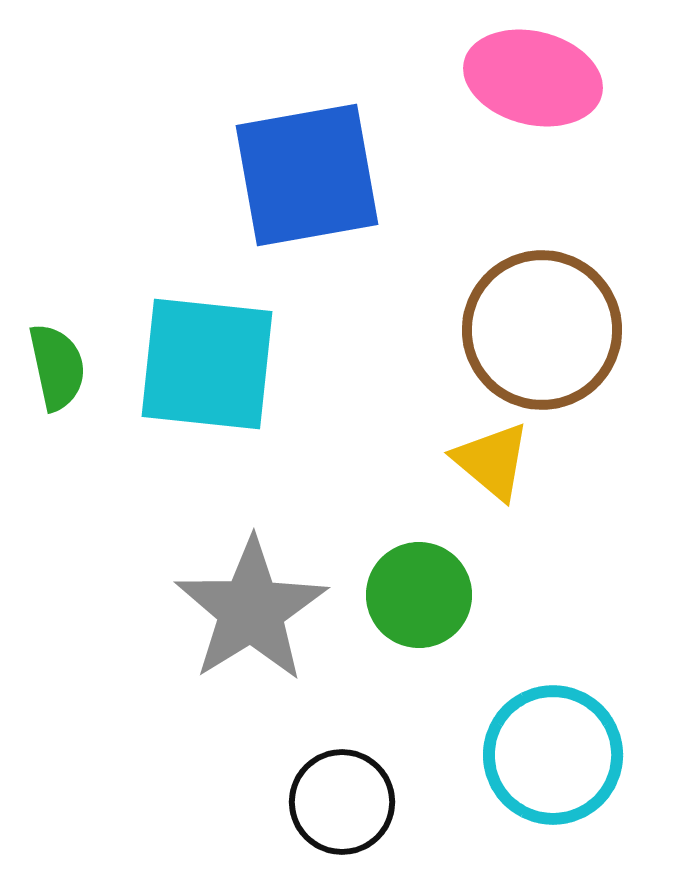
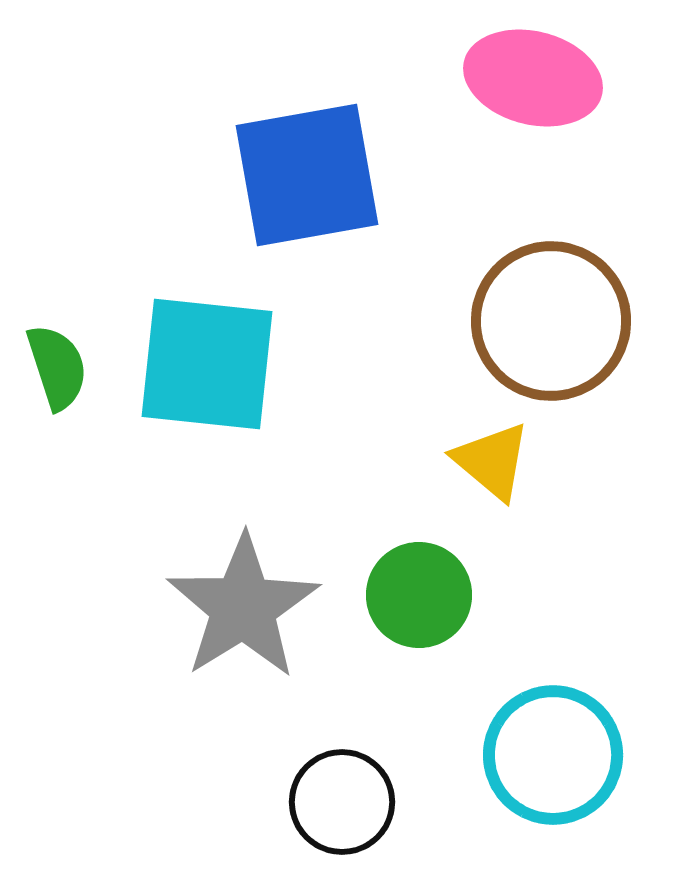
brown circle: moved 9 px right, 9 px up
green semicircle: rotated 6 degrees counterclockwise
gray star: moved 8 px left, 3 px up
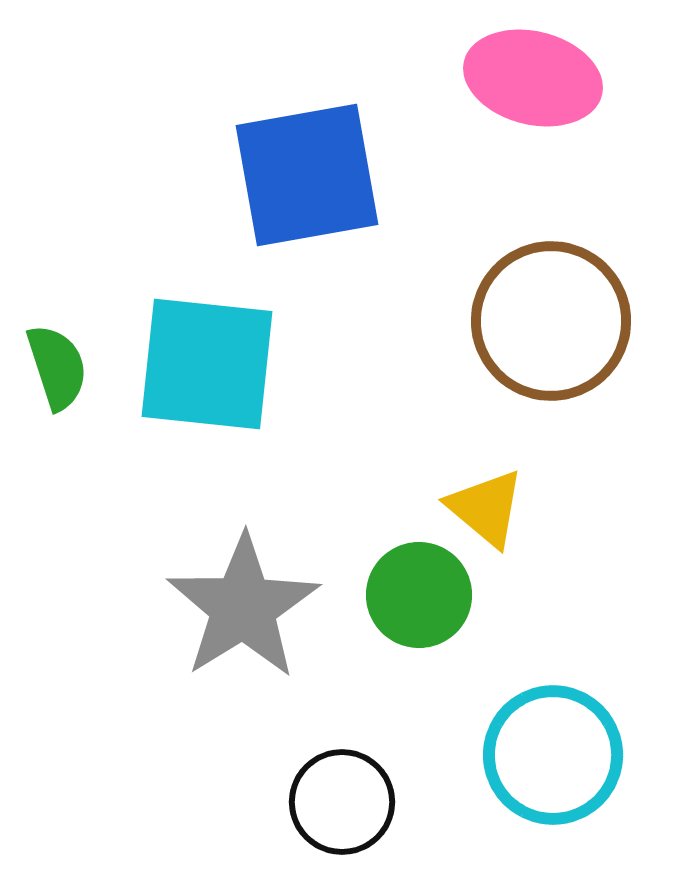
yellow triangle: moved 6 px left, 47 px down
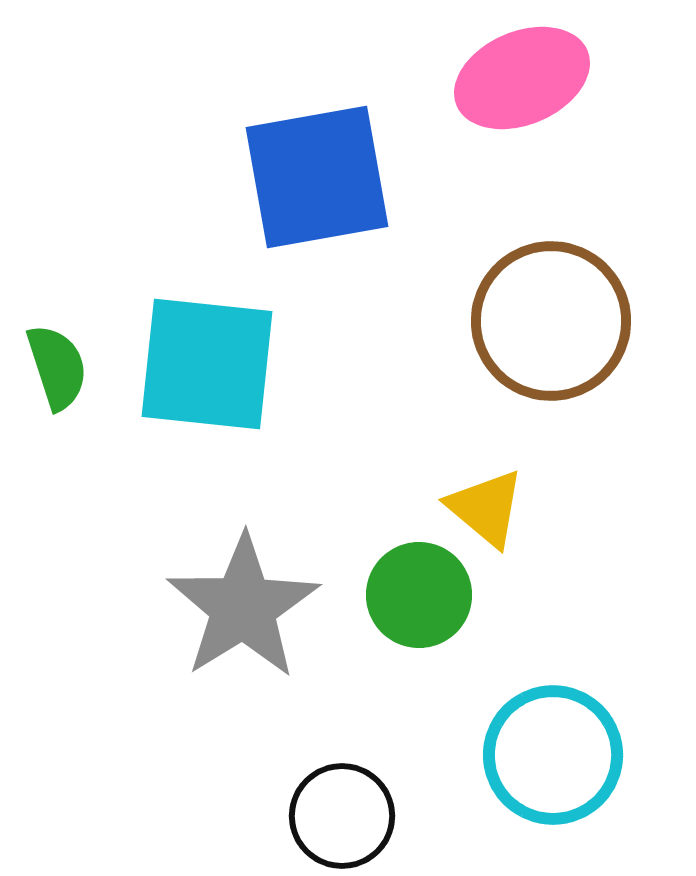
pink ellipse: moved 11 px left; rotated 37 degrees counterclockwise
blue square: moved 10 px right, 2 px down
black circle: moved 14 px down
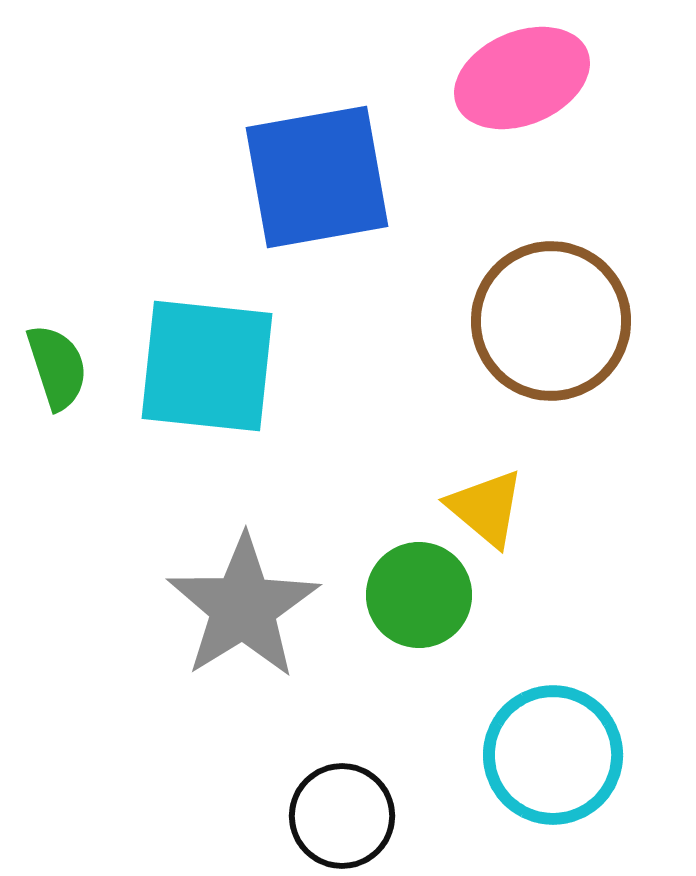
cyan square: moved 2 px down
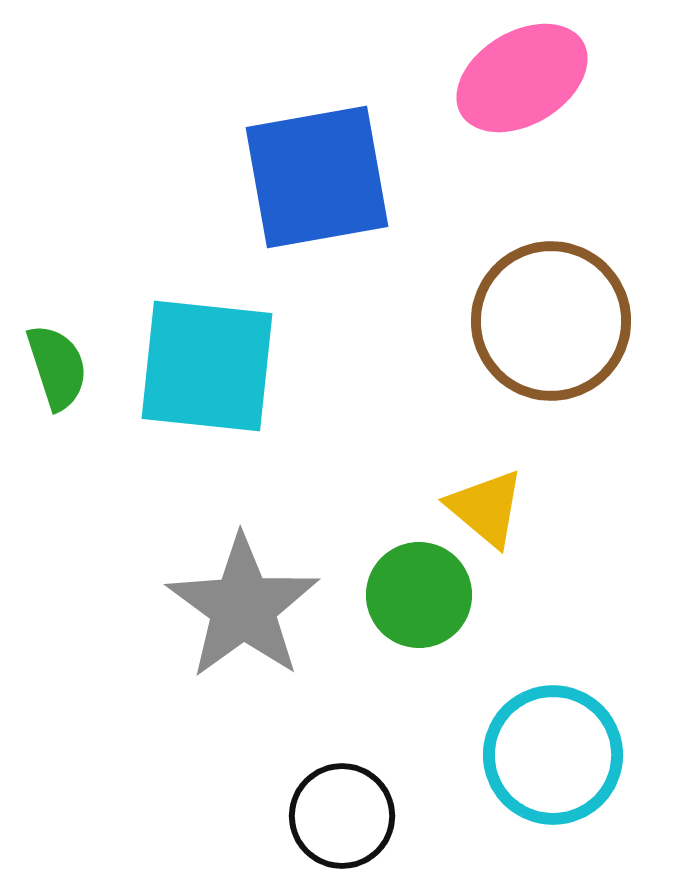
pink ellipse: rotated 8 degrees counterclockwise
gray star: rotated 4 degrees counterclockwise
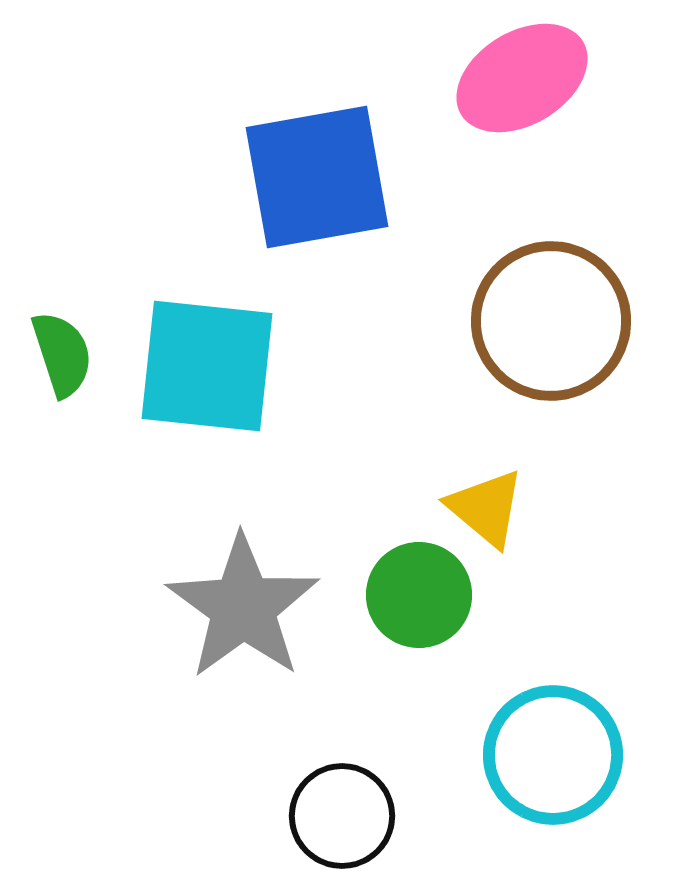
green semicircle: moved 5 px right, 13 px up
